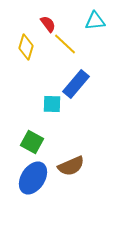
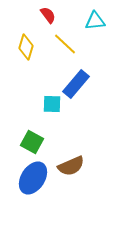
red semicircle: moved 9 px up
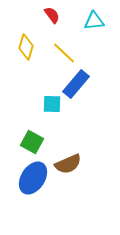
red semicircle: moved 4 px right
cyan triangle: moved 1 px left
yellow line: moved 1 px left, 9 px down
brown semicircle: moved 3 px left, 2 px up
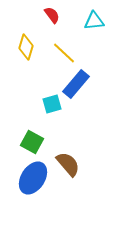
cyan square: rotated 18 degrees counterclockwise
brown semicircle: rotated 108 degrees counterclockwise
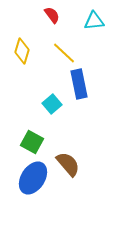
yellow diamond: moved 4 px left, 4 px down
blue rectangle: moved 3 px right; rotated 52 degrees counterclockwise
cyan square: rotated 24 degrees counterclockwise
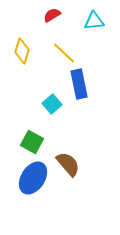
red semicircle: rotated 84 degrees counterclockwise
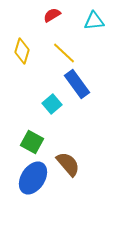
blue rectangle: moved 2 px left; rotated 24 degrees counterclockwise
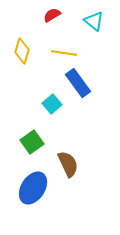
cyan triangle: rotated 45 degrees clockwise
yellow line: rotated 35 degrees counterclockwise
blue rectangle: moved 1 px right, 1 px up
green square: rotated 25 degrees clockwise
brown semicircle: rotated 16 degrees clockwise
blue ellipse: moved 10 px down
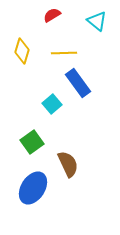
cyan triangle: moved 3 px right
yellow line: rotated 10 degrees counterclockwise
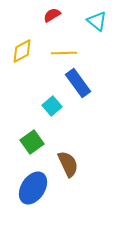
yellow diamond: rotated 45 degrees clockwise
cyan square: moved 2 px down
